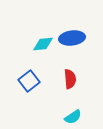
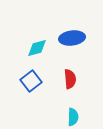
cyan diamond: moved 6 px left, 4 px down; rotated 10 degrees counterclockwise
blue square: moved 2 px right
cyan semicircle: rotated 54 degrees counterclockwise
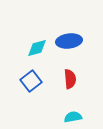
blue ellipse: moved 3 px left, 3 px down
cyan semicircle: rotated 102 degrees counterclockwise
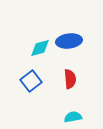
cyan diamond: moved 3 px right
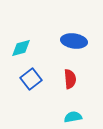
blue ellipse: moved 5 px right; rotated 15 degrees clockwise
cyan diamond: moved 19 px left
blue square: moved 2 px up
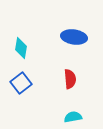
blue ellipse: moved 4 px up
cyan diamond: rotated 65 degrees counterclockwise
blue square: moved 10 px left, 4 px down
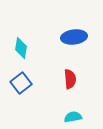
blue ellipse: rotated 15 degrees counterclockwise
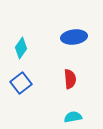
cyan diamond: rotated 25 degrees clockwise
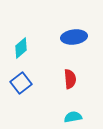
cyan diamond: rotated 15 degrees clockwise
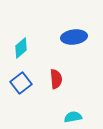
red semicircle: moved 14 px left
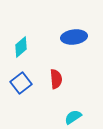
cyan diamond: moved 1 px up
cyan semicircle: rotated 24 degrees counterclockwise
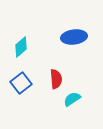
cyan semicircle: moved 1 px left, 18 px up
